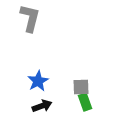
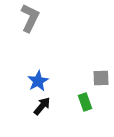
gray L-shape: rotated 12 degrees clockwise
gray square: moved 20 px right, 9 px up
black arrow: rotated 30 degrees counterclockwise
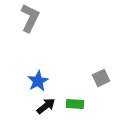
gray square: rotated 24 degrees counterclockwise
green rectangle: moved 10 px left, 2 px down; rotated 66 degrees counterclockwise
black arrow: moved 4 px right; rotated 12 degrees clockwise
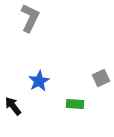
blue star: moved 1 px right
black arrow: moved 33 px left; rotated 90 degrees counterclockwise
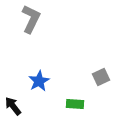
gray L-shape: moved 1 px right, 1 px down
gray square: moved 1 px up
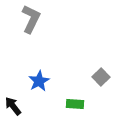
gray square: rotated 18 degrees counterclockwise
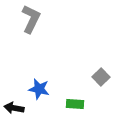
blue star: moved 8 px down; rotated 30 degrees counterclockwise
black arrow: moved 1 px right, 2 px down; rotated 42 degrees counterclockwise
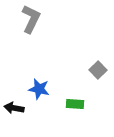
gray square: moved 3 px left, 7 px up
